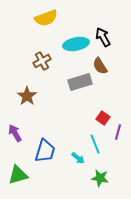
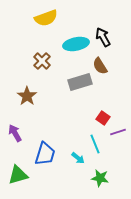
brown cross: rotated 18 degrees counterclockwise
purple line: rotated 56 degrees clockwise
blue trapezoid: moved 3 px down
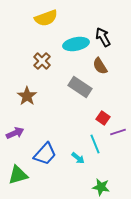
gray rectangle: moved 5 px down; rotated 50 degrees clockwise
purple arrow: rotated 96 degrees clockwise
blue trapezoid: rotated 25 degrees clockwise
green star: moved 1 px right, 9 px down
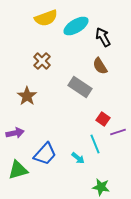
cyan ellipse: moved 18 px up; rotated 20 degrees counterclockwise
red square: moved 1 px down
purple arrow: rotated 12 degrees clockwise
green triangle: moved 5 px up
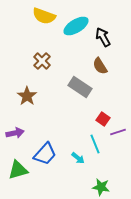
yellow semicircle: moved 2 px left, 2 px up; rotated 40 degrees clockwise
